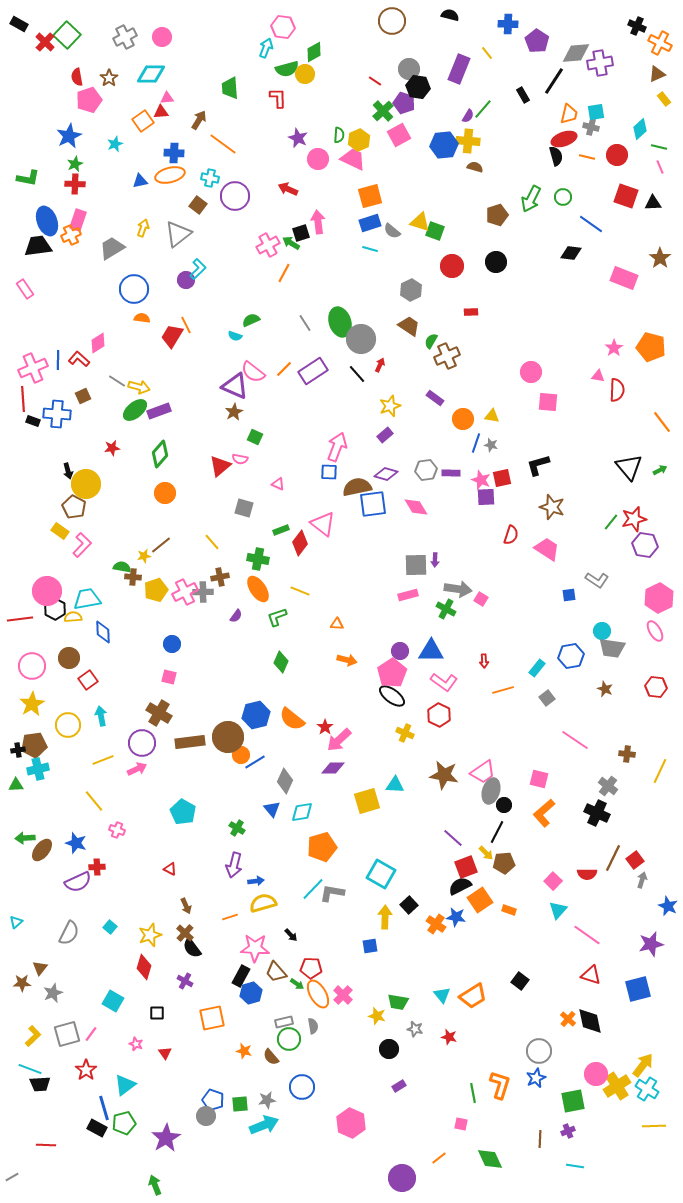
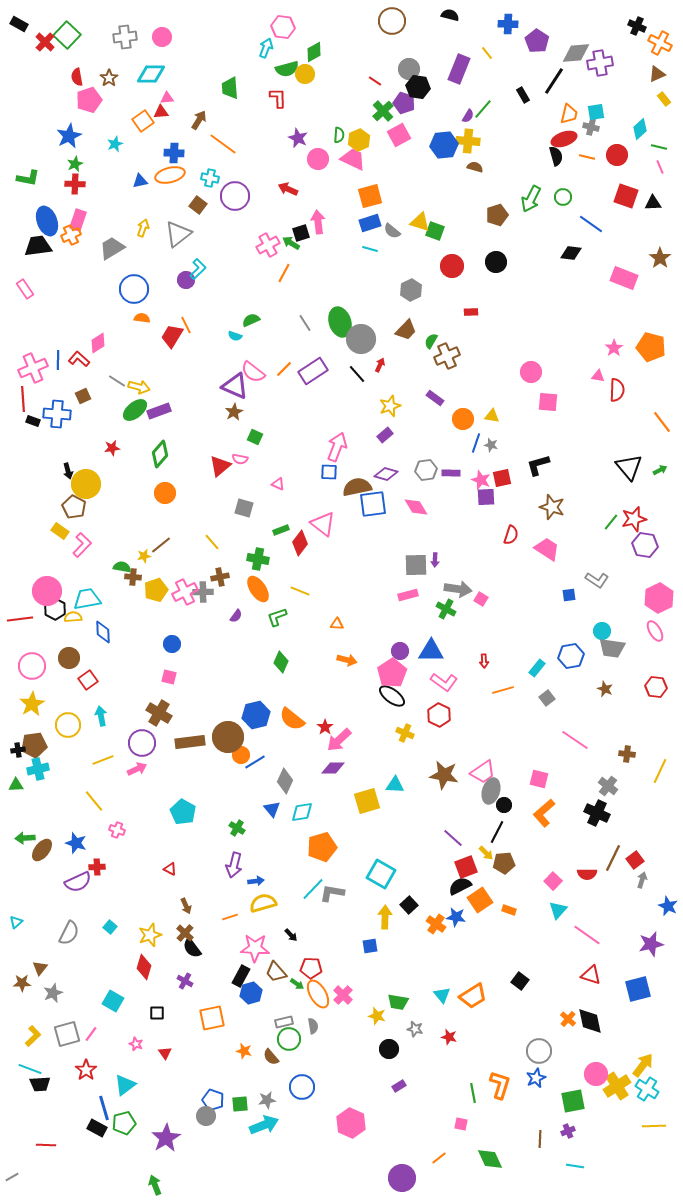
gray cross at (125, 37): rotated 20 degrees clockwise
brown trapezoid at (409, 326): moved 3 px left, 4 px down; rotated 100 degrees clockwise
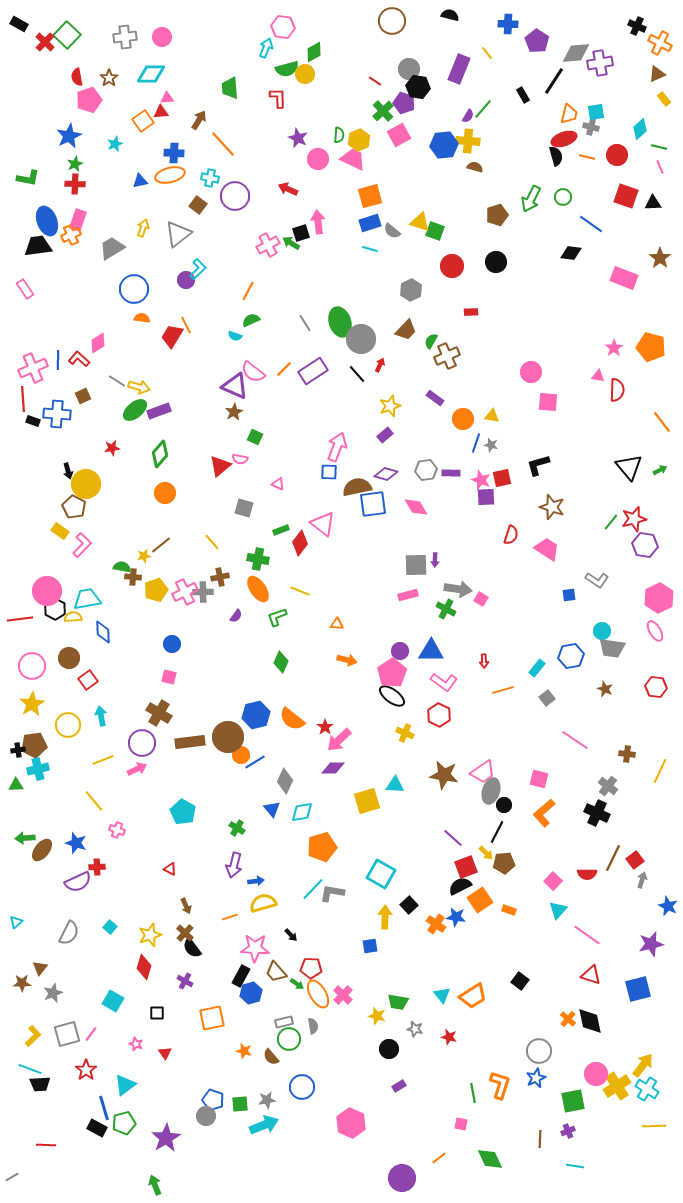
orange line at (223, 144): rotated 12 degrees clockwise
orange line at (284, 273): moved 36 px left, 18 px down
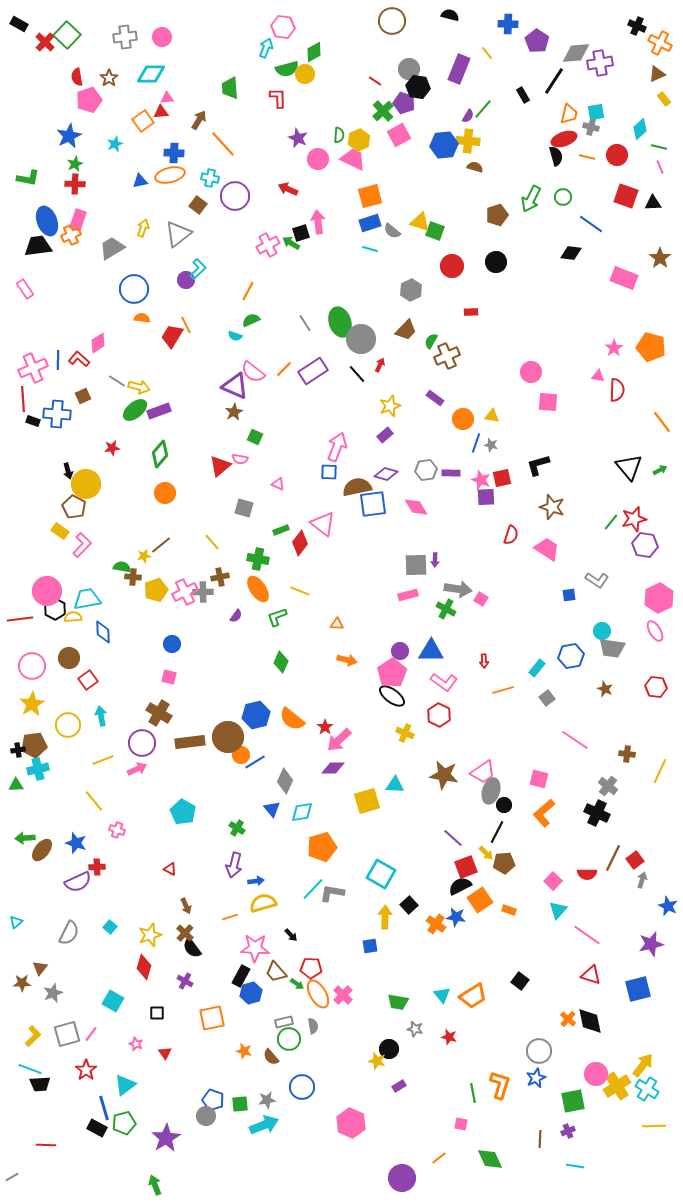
yellow star at (377, 1016): moved 45 px down
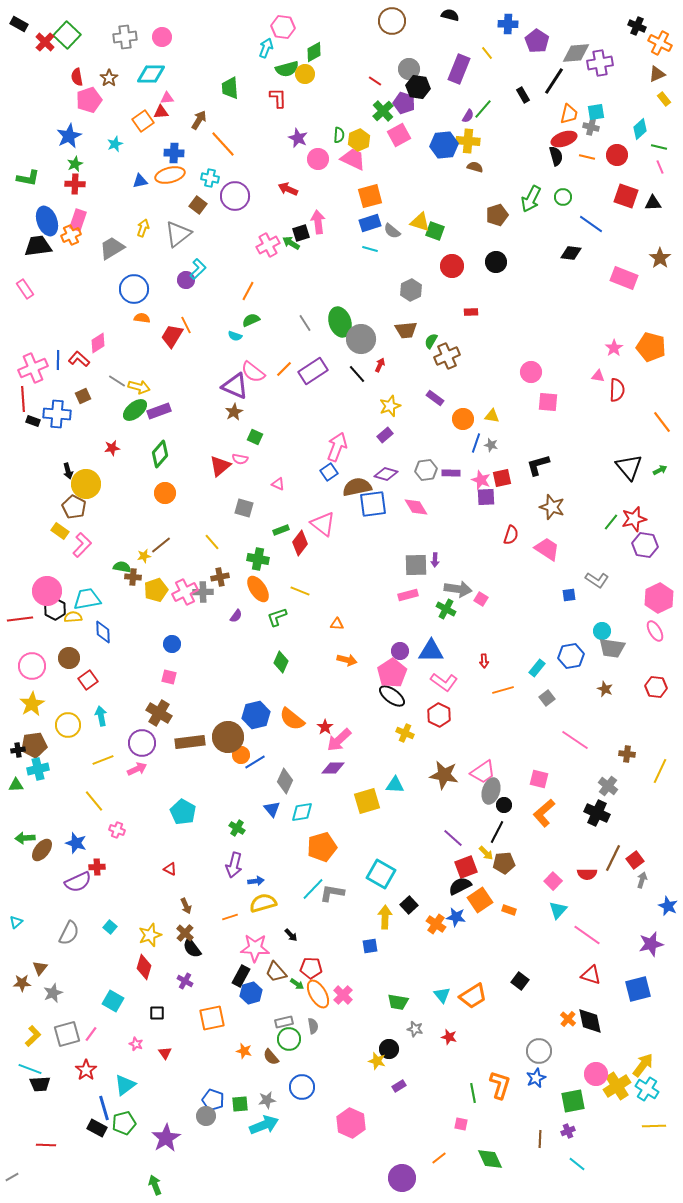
brown trapezoid at (406, 330): rotated 40 degrees clockwise
blue square at (329, 472): rotated 36 degrees counterclockwise
cyan line at (575, 1166): moved 2 px right, 2 px up; rotated 30 degrees clockwise
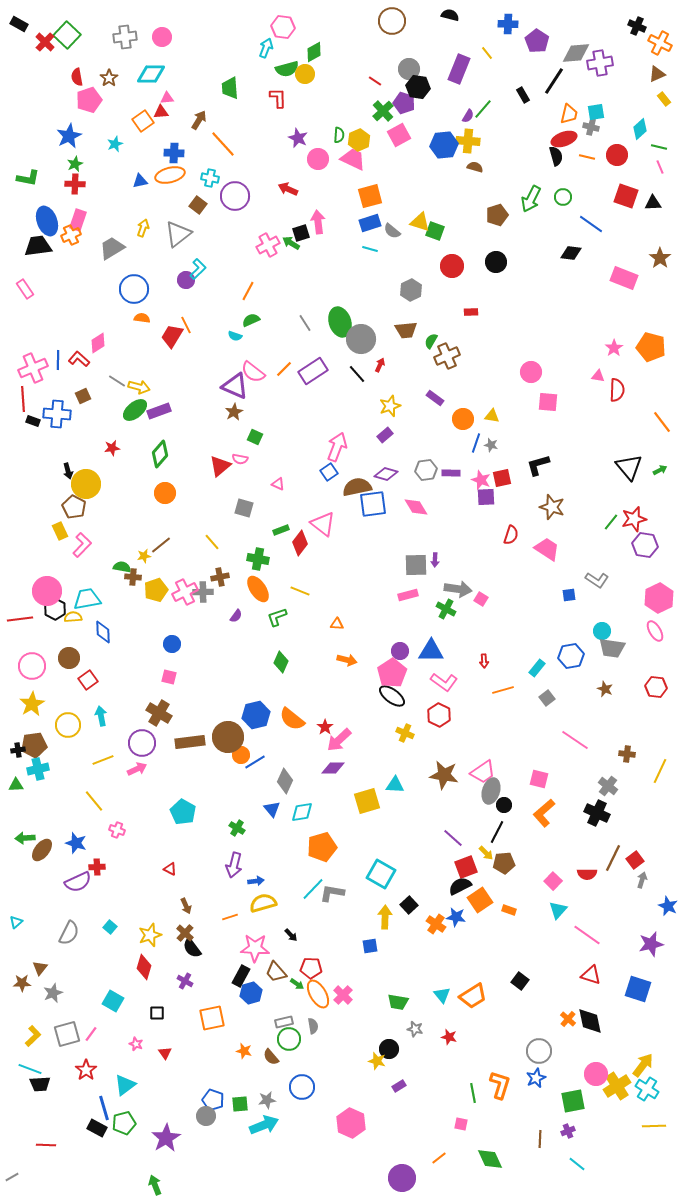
yellow rectangle at (60, 531): rotated 30 degrees clockwise
blue square at (638, 989): rotated 32 degrees clockwise
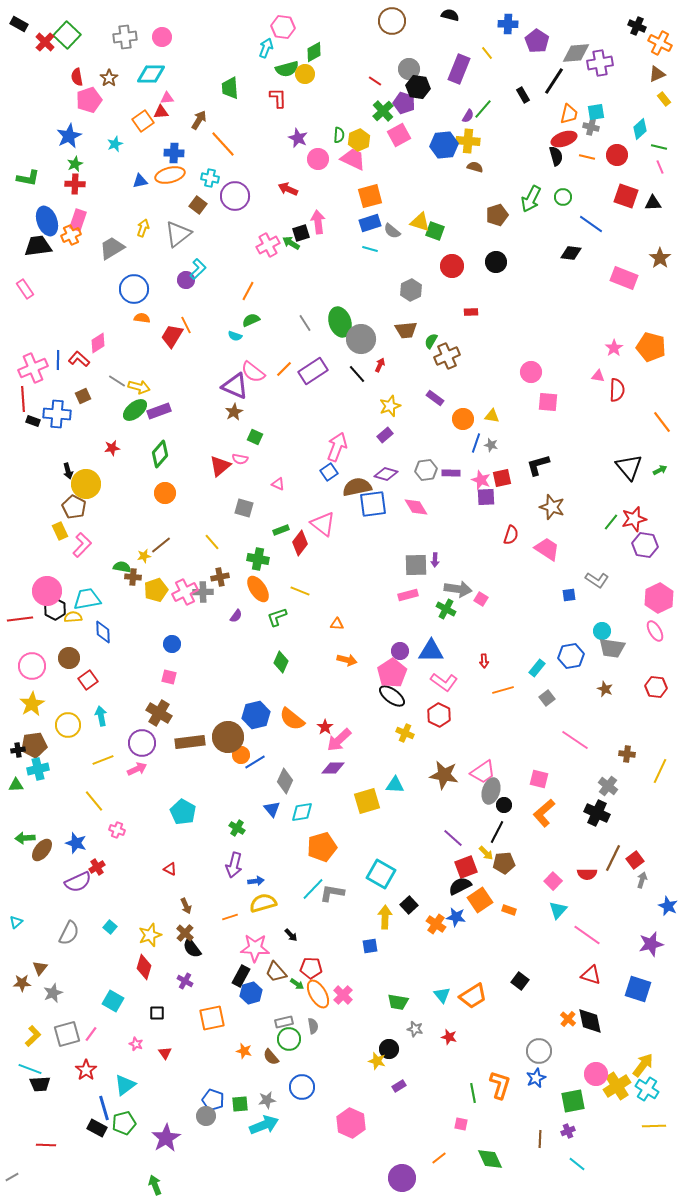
red cross at (97, 867): rotated 28 degrees counterclockwise
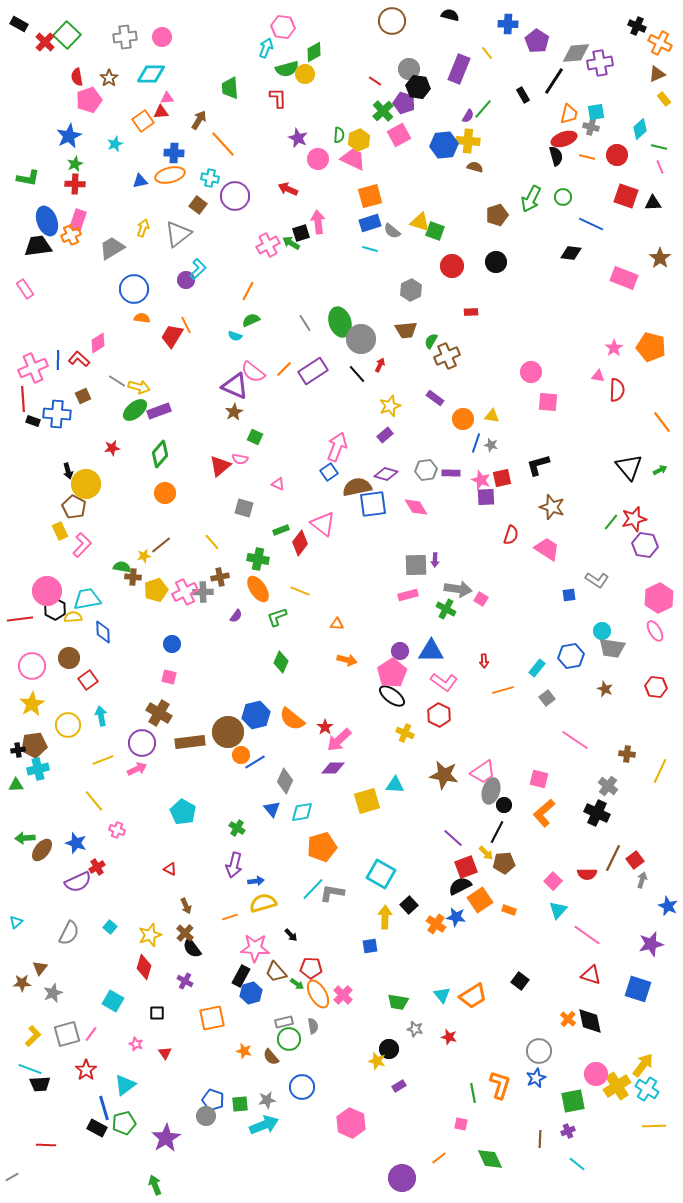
blue line at (591, 224): rotated 10 degrees counterclockwise
brown circle at (228, 737): moved 5 px up
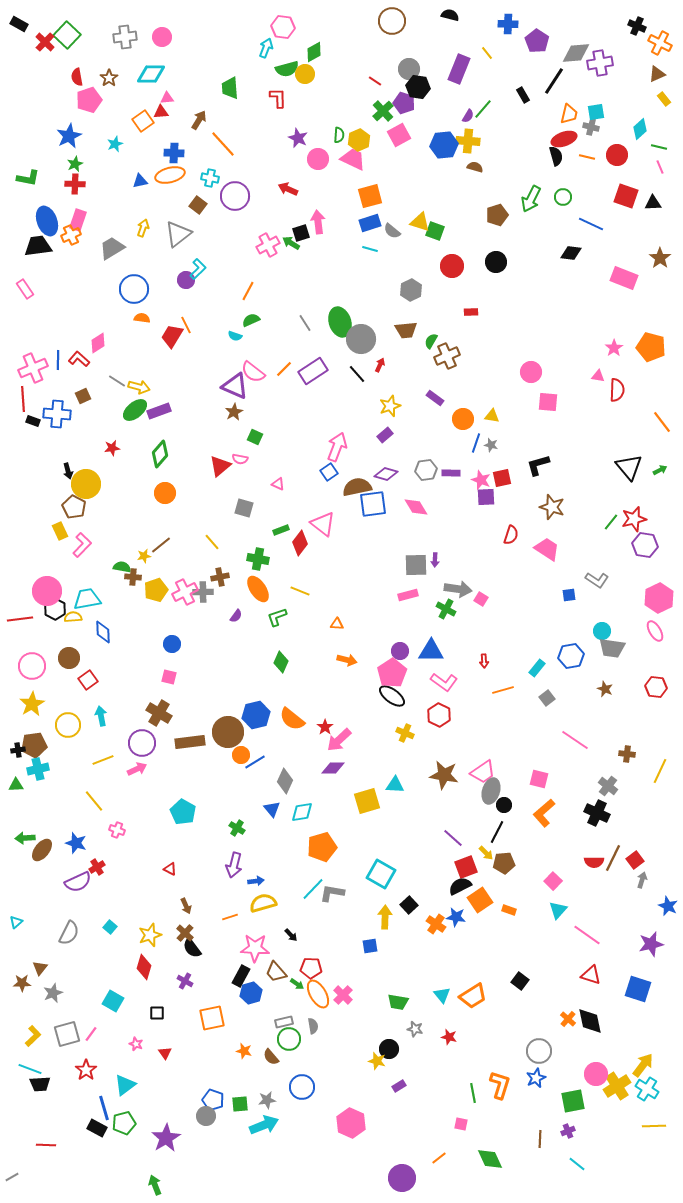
red semicircle at (587, 874): moved 7 px right, 12 px up
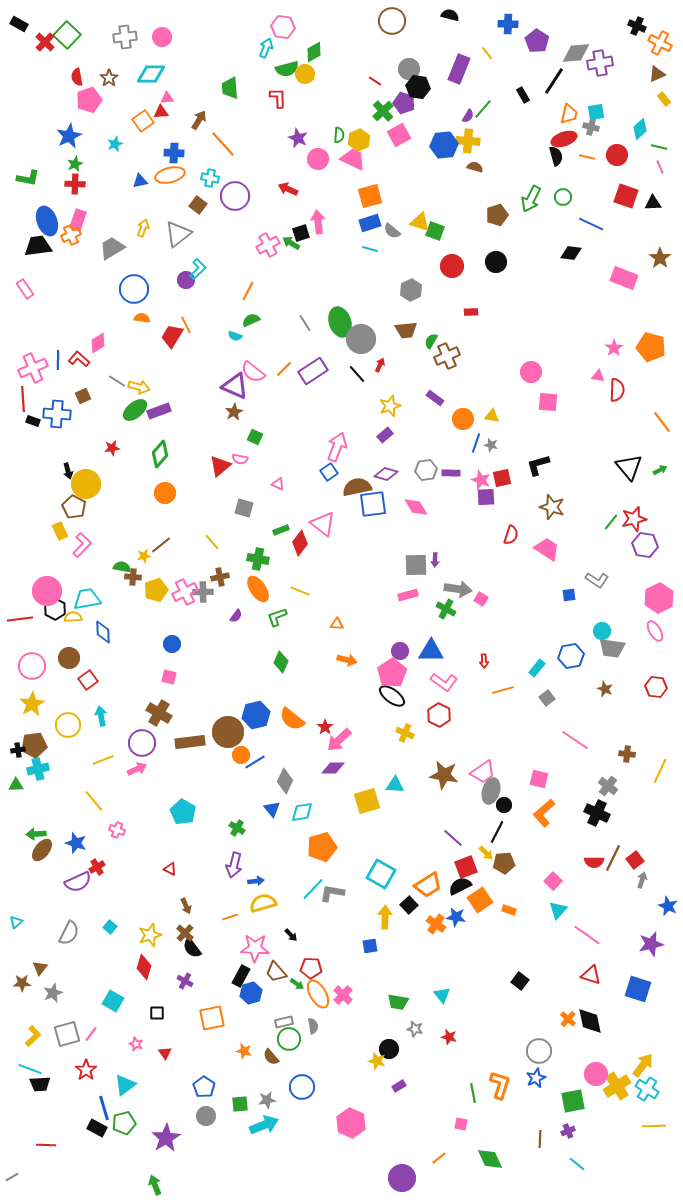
green arrow at (25, 838): moved 11 px right, 4 px up
orange trapezoid at (473, 996): moved 45 px left, 111 px up
blue pentagon at (213, 1100): moved 9 px left, 13 px up; rotated 15 degrees clockwise
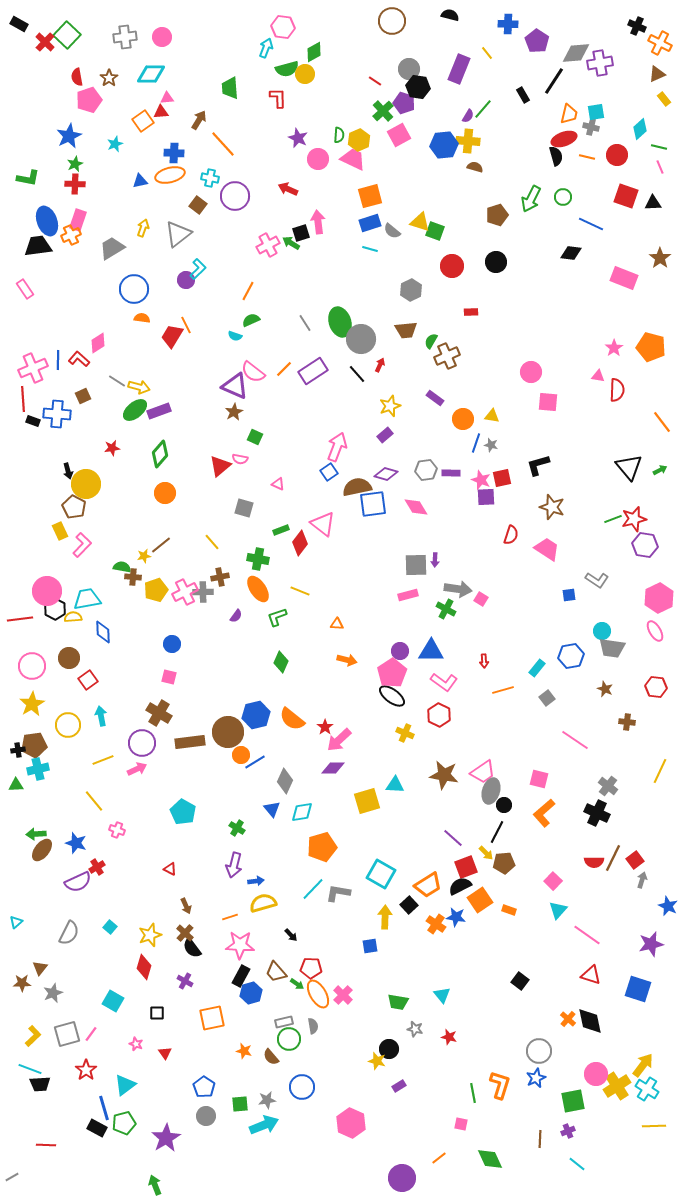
green line at (611, 522): moved 2 px right, 3 px up; rotated 30 degrees clockwise
brown cross at (627, 754): moved 32 px up
gray L-shape at (332, 893): moved 6 px right
pink star at (255, 948): moved 15 px left, 3 px up
